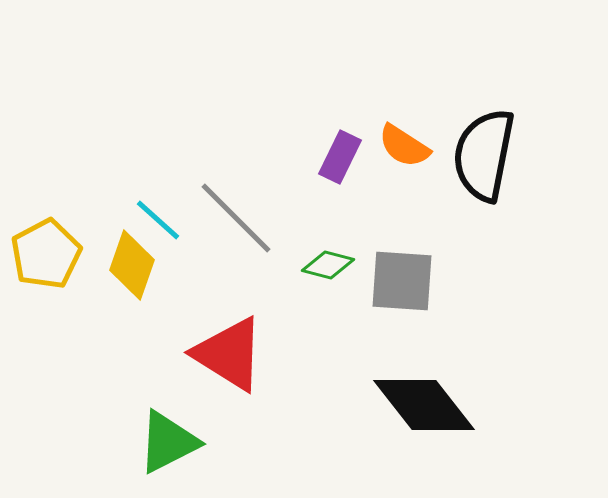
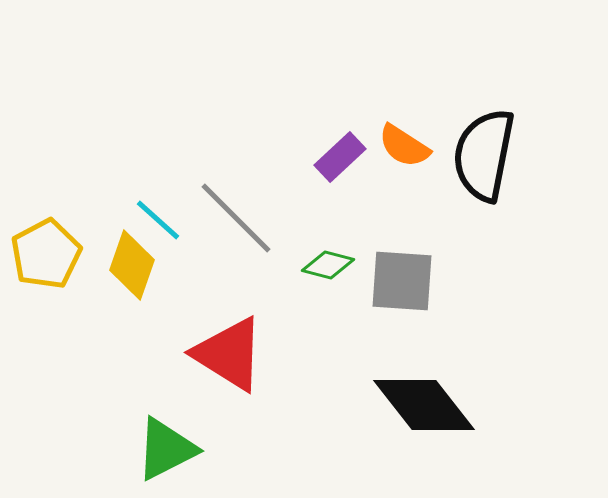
purple rectangle: rotated 21 degrees clockwise
green triangle: moved 2 px left, 7 px down
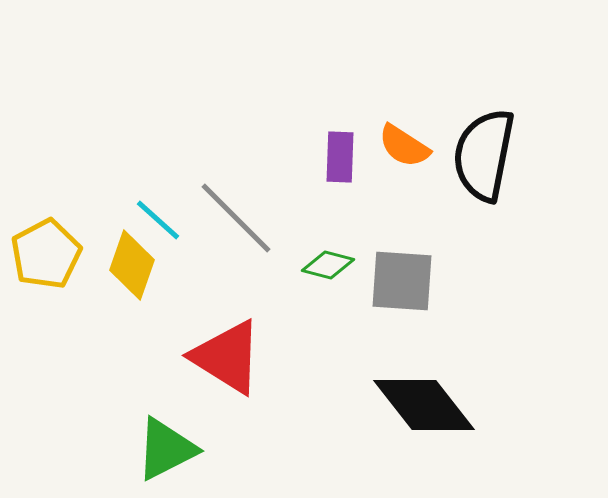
purple rectangle: rotated 45 degrees counterclockwise
red triangle: moved 2 px left, 3 px down
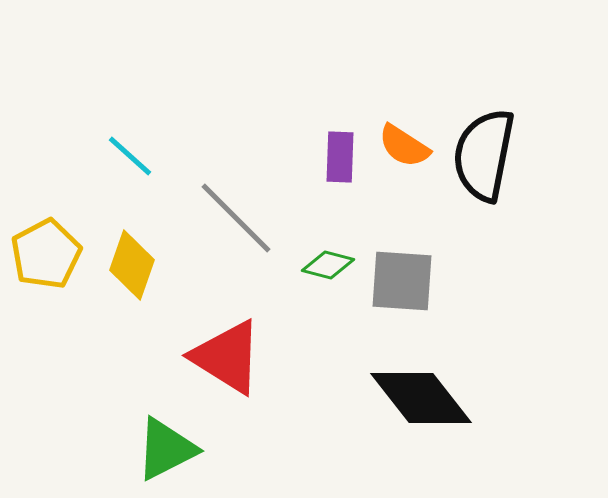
cyan line: moved 28 px left, 64 px up
black diamond: moved 3 px left, 7 px up
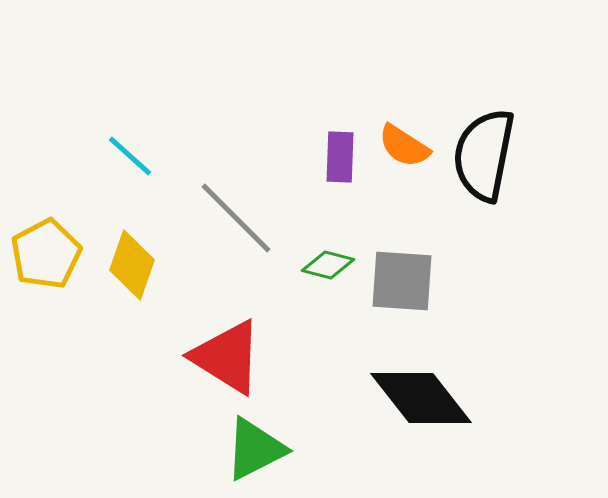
green triangle: moved 89 px right
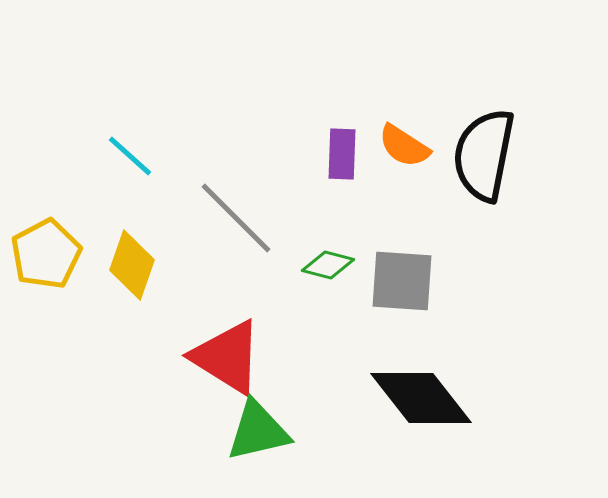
purple rectangle: moved 2 px right, 3 px up
green triangle: moved 3 px right, 18 px up; rotated 14 degrees clockwise
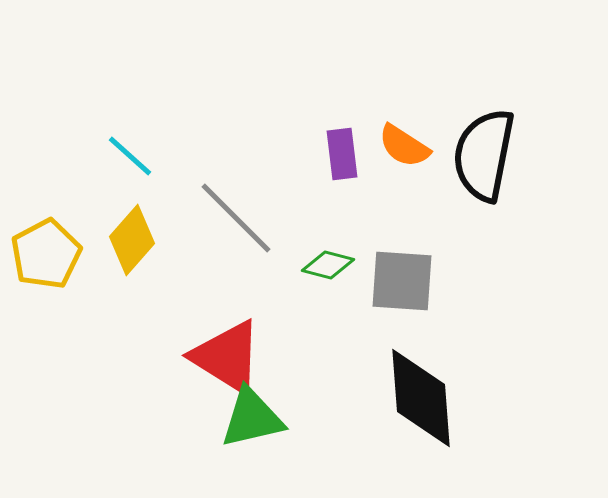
purple rectangle: rotated 9 degrees counterclockwise
yellow diamond: moved 25 px up; rotated 22 degrees clockwise
black diamond: rotated 34 degrees clockwise
green triangle: moved 6 px left, 13 px up
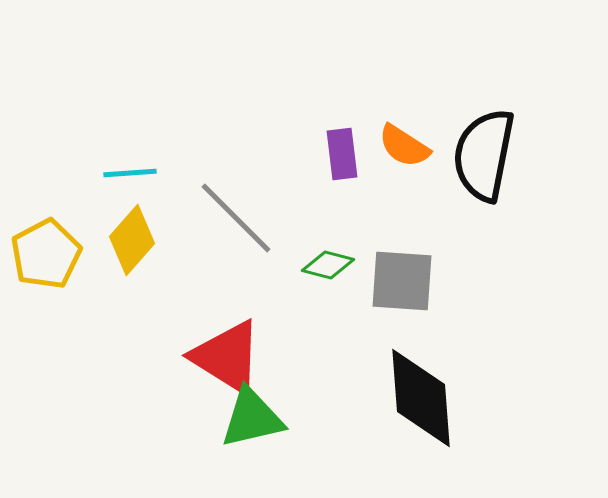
cyan line: moved 17 px down; rotated 46 degrees counterclockwise
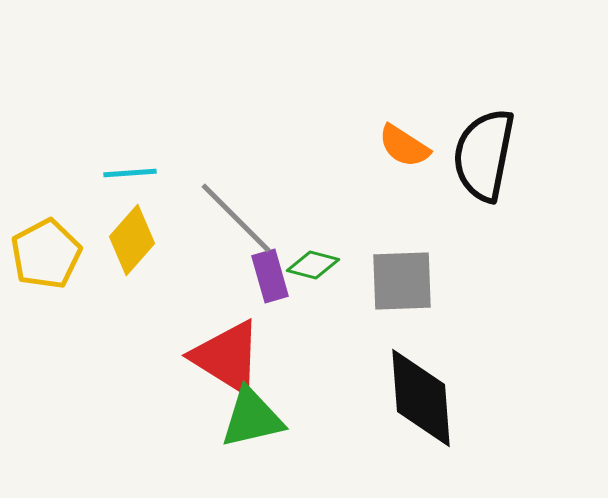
purple rectangle: moved 72 px left, 122 px down; rotated 9 degrees counterclockwise
green diamond: moved 15 px left
gray square: rotated 6 degrees counterclockwise
